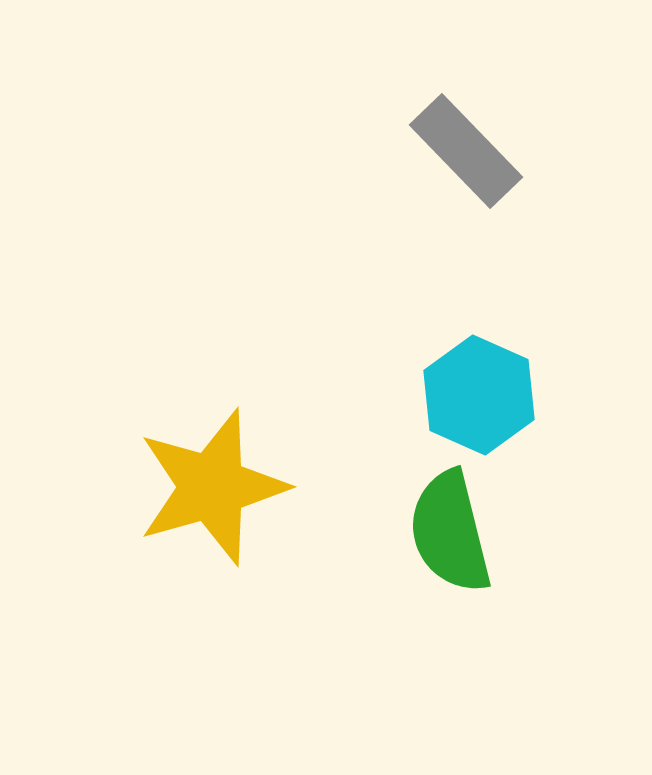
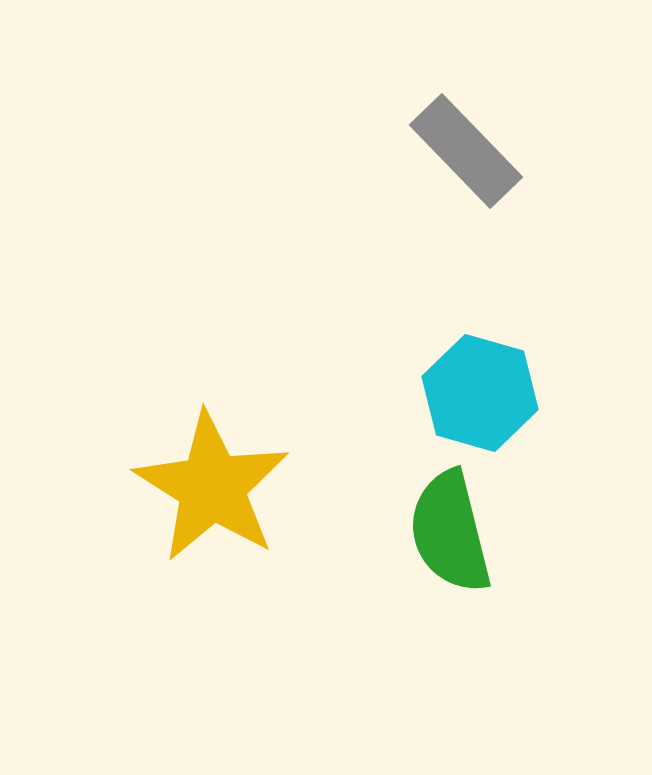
cyan hexagon: moved 1 px right, 2 px up; rotated 8 degrees counterclockwise
yellow star: rotated 24 degrees counterclockwise
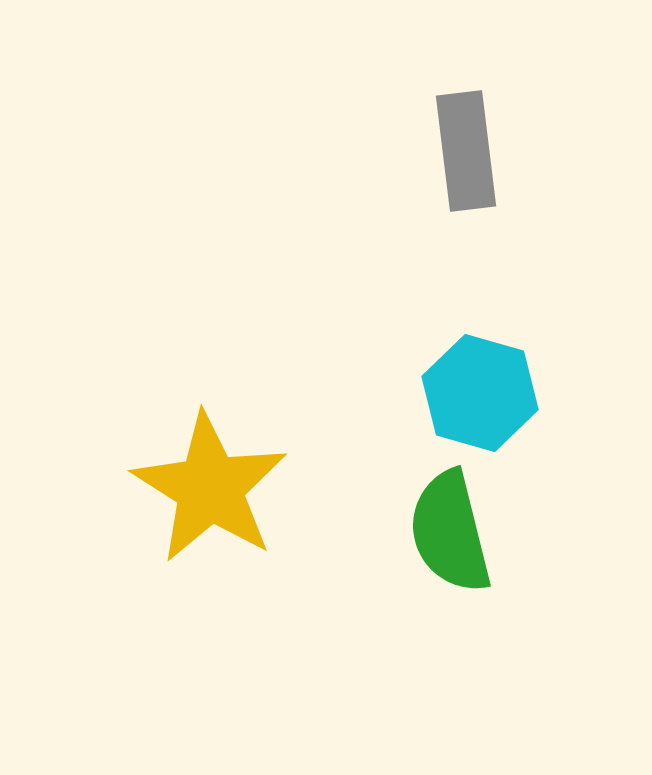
gray rectangle: rotated 37 degrees clockwise
yellow star: moved 2 px left, 1 px down
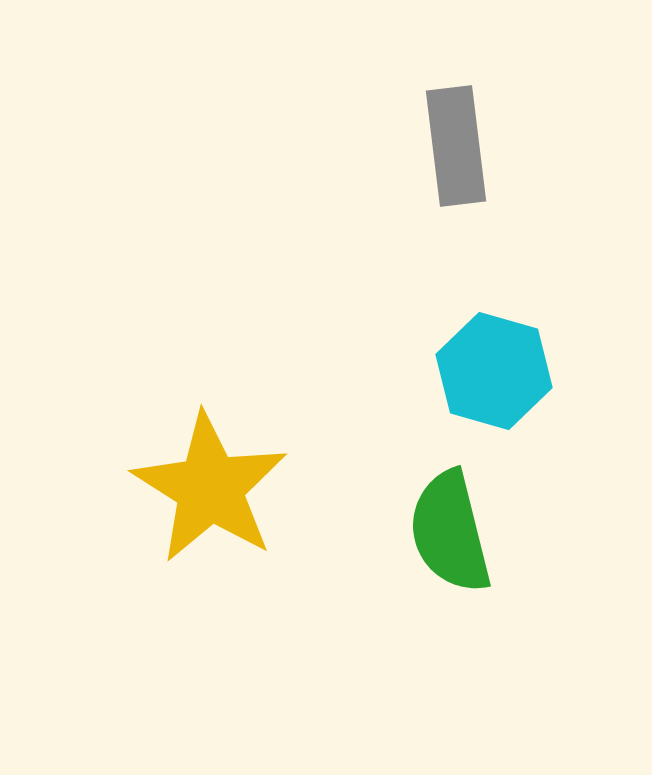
gray rectangle: moved 10 px left, 5 px up
cyan hexagon: moved 14 px right, 22 px up
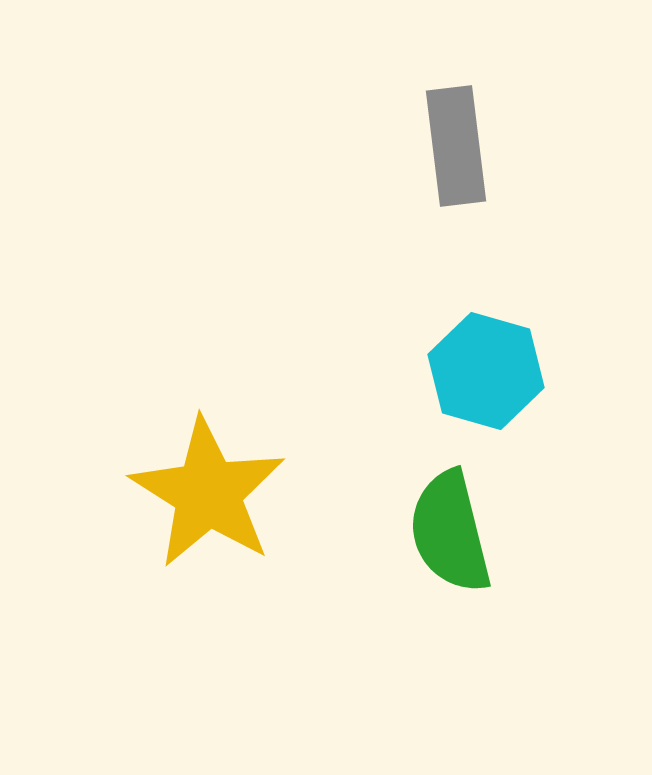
cyan hexagon: moved 8 px left
yellow star: moved 2 px left, 5 px down
